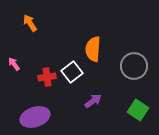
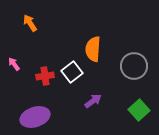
red cross: moved 2 px left, 1 px up
green square: moved 1 px right; rotated 15 degrees clockwise
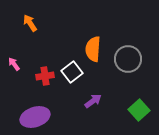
gray circle: moved 6 px left, 7 px up
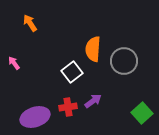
gray circle: moved 4 px left, 2 px down
pink arrow: moved 1 px up
red cross: moved 23 px right, 31 px down
green square: moved 3 px right, 3 px down
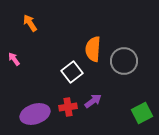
pink arrow: moved 4 px up
green square: rotated 15 degrees clockwise
purple ellipse: moved 3 px up
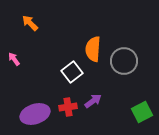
orange arrow: rotated 12 degrees counterclockwise
green square: moved 1 px up
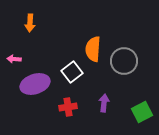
orange arrow: rotated 132 degrees counterclockwise
pink arrow: rotated 48 degrees counterclockwise
purple arrow: moved 11 px right, 2 px down; rotated 48 degrees counterclockwise
purple ellipse: moved 30 px up
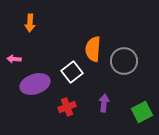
red cross: moved 1 px left; rotated 12 degrees counterclockwise
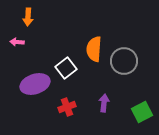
orange arrow: moved 2 px left, 6 px up
orange semicircle: moved 1 px right
pink arrow: moved 3 px right, 17 px up
white square: moved 6 px left, 4 px up
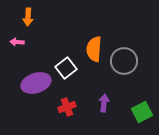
purple ellipse: moved 1 px right, 1 px up
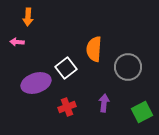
gray circle: moved 4 px right, 6 px down
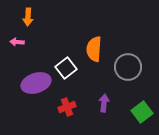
green square: rotated 10 degrees counterclockwise
